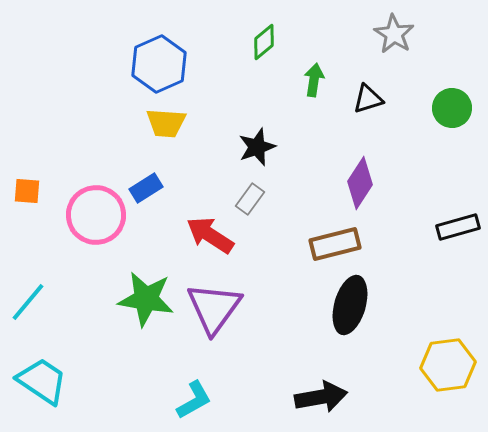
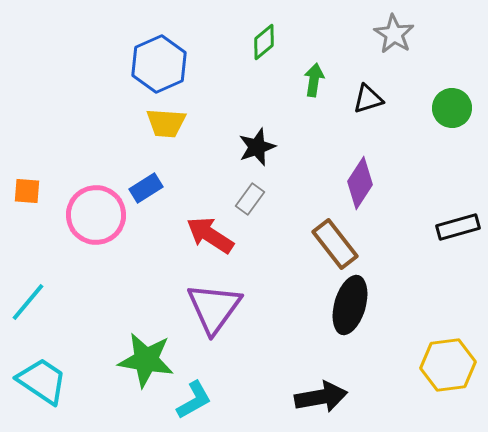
brown rectangle: rotated 66 degrees clockwise
green star: moved 61 px down
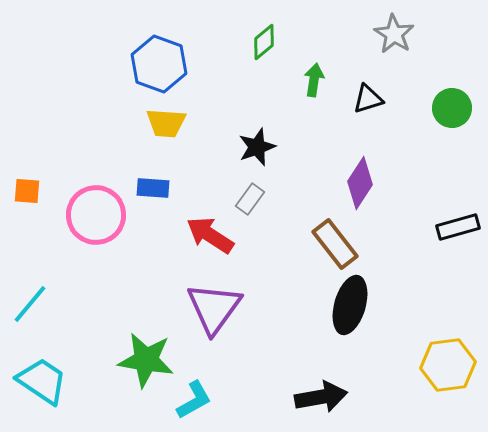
blue hexagon: rotated 16 degrees counterclockwise
blue rectangle: moved 7 px right; rotated 36 degrees clockwise
cyan line: moved 2 px right, 2 px down
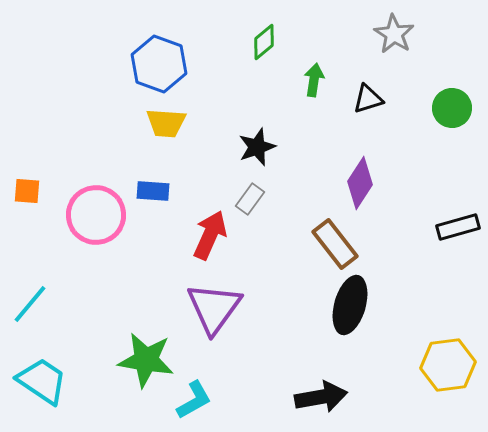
blue rectangle: moved 3 px down
red arrow: rotated 81 degrees clockwise
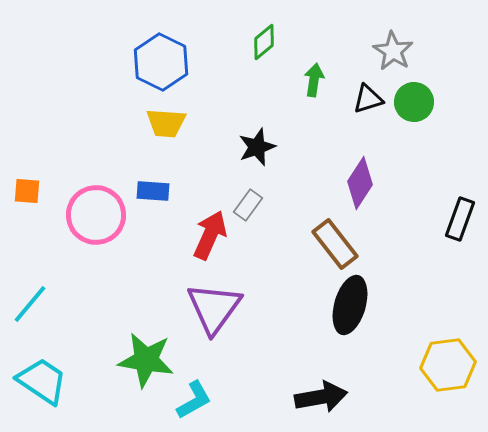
gray star: moved 1 px left, 17 px down
blue hexagon: moved 2 px right, 2 px up; rotated 6 degrees clockwise
green circle: moved 38 px left, 6 px up
gray rectangle: moved 2 px left, 6 px down
black rectangle: moved 2 px right, 8 px up; rotated 54 degrees counterclockwise
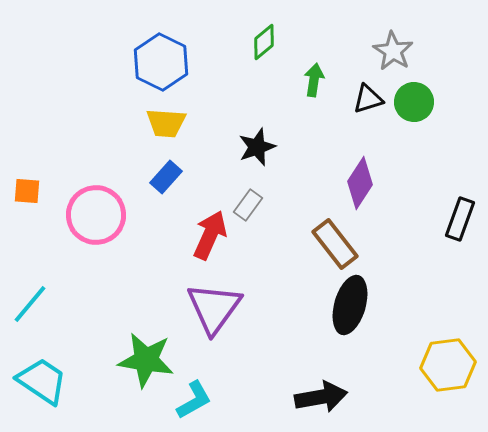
blue rectangle: moved 13 px right, 14 px up; rotated 52 degrees counterclockwise
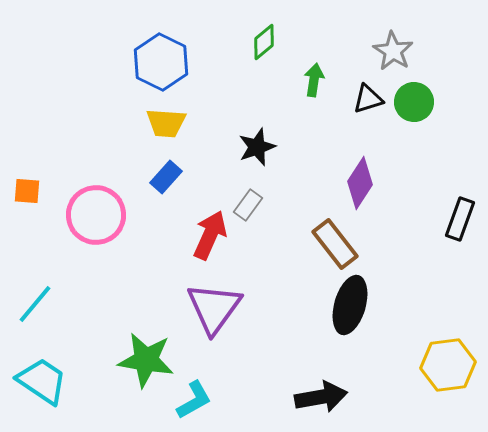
cyan line: moved 5 px right
